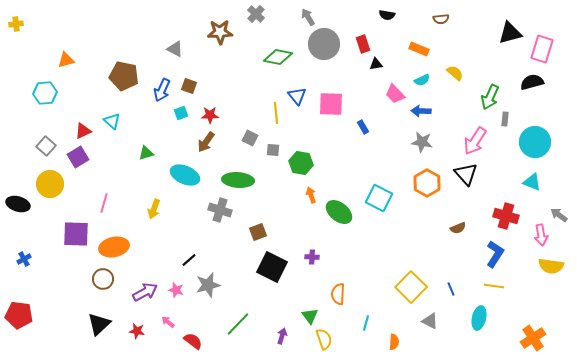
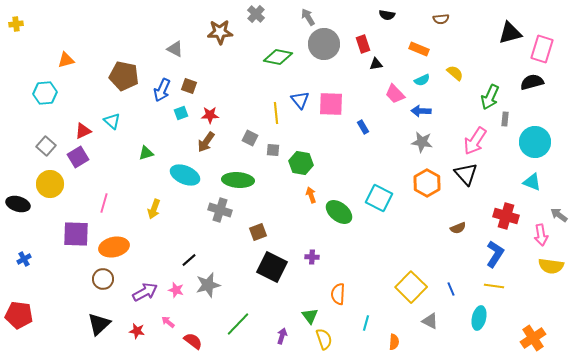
blue triangle at (297, 96): moved 3 px right, 4 px down
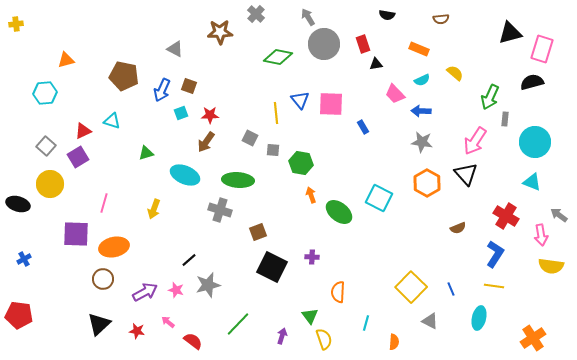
cyan triangle at (112, 121): rotated 24 degrees counterclockwise
red cross at (506, 216): rotated 15 degrees clockwise
orange semicircle at (338, 294): moved 2 px up
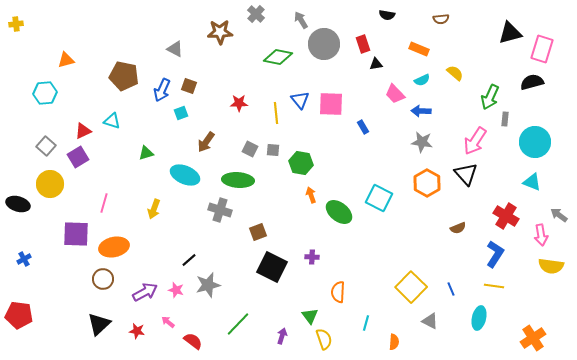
gray arrow at (308, 17): moved 7 px left, 3 px down
red star at (210, 115): moved 29 px right, 12 px up
gray square at (250, 138): moved 11 px down
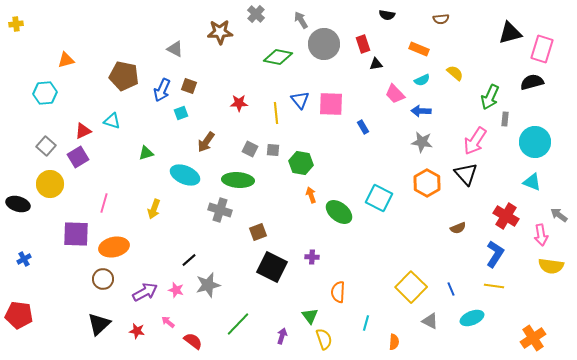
cyan ellipse at (479, 318): moved 7 px left; rotated 55 degrees clockwise
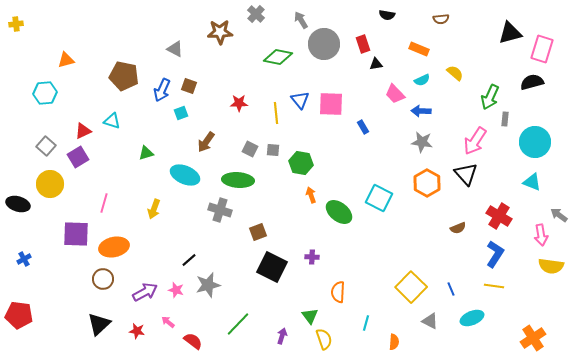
red cross at (506, 216): moved 7 px left
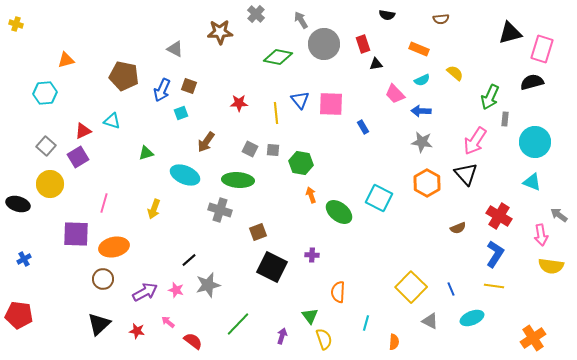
yellow cross at (16, 24): rotated 24 degrees clockwise
purple cross at (312, 257): moved 2 px up
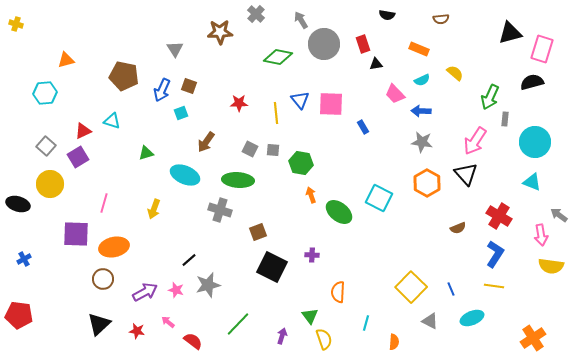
gray triangle at (175, 49): rotated 30 degrees clockwise
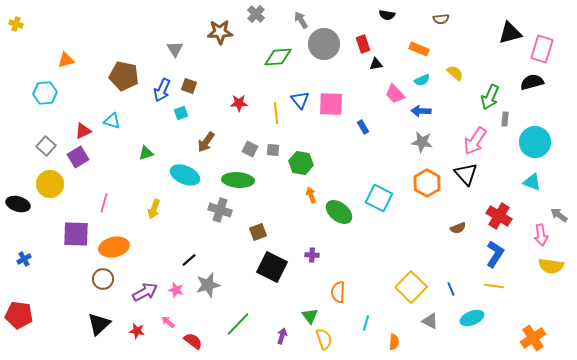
green diamond at (278, 57): rotated 16 degrees counterclockwise
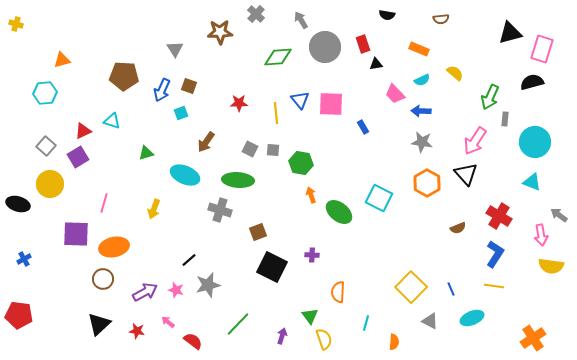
gray circle at (324, 44): moved 1 px right, 3 px down
orange triangle at (66, 60): moved 4 px left
brown pentagon at (124, 76): rotated 8 degrees counterclockwise
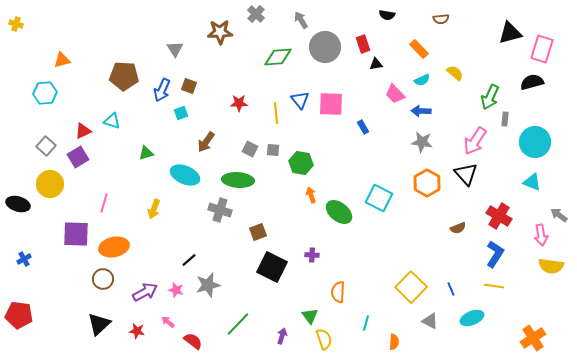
orange rectangle at (419, 49): rotated 24 degrees clockwise
